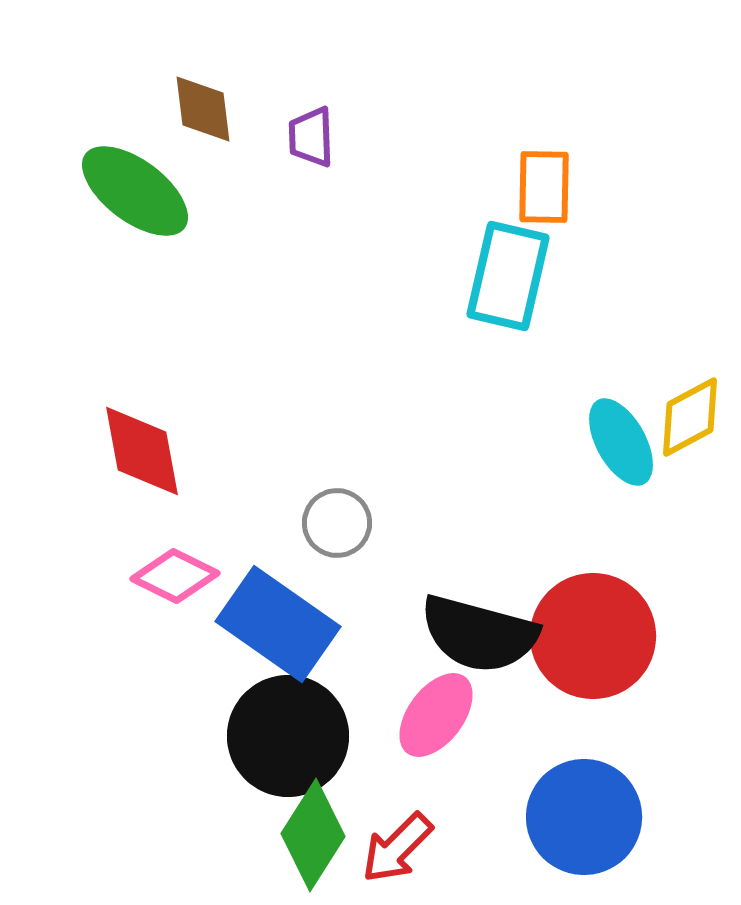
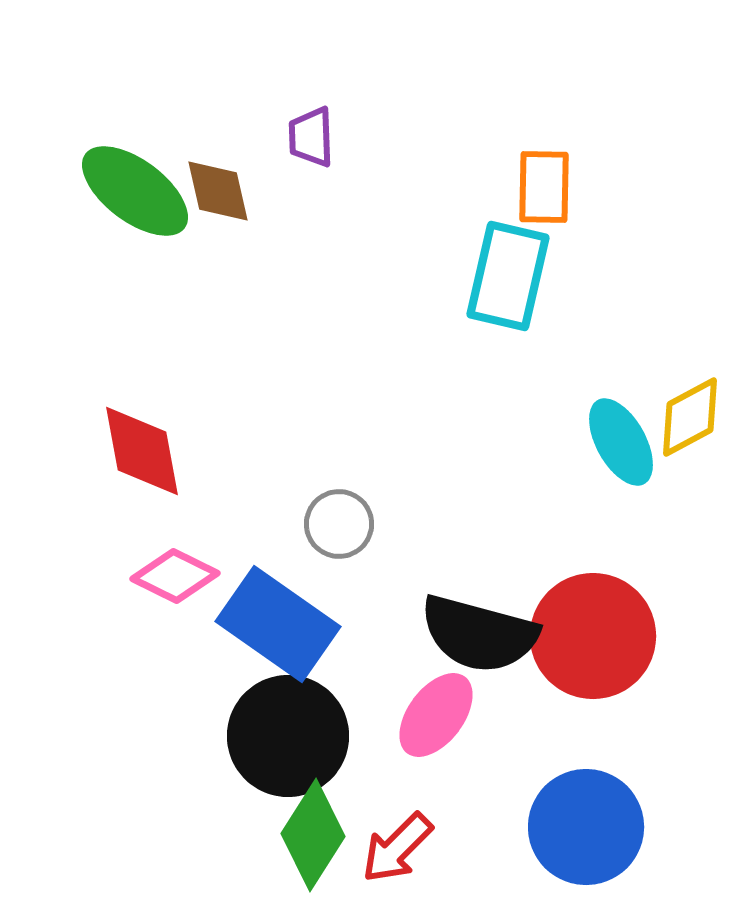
brown diamond: moved 15 px right, 82 px down; rotated 6 degrees counterclockwise
gray circle: moved 2 px right, 1 px down
blue circle: moved 2 px right, 10 px down
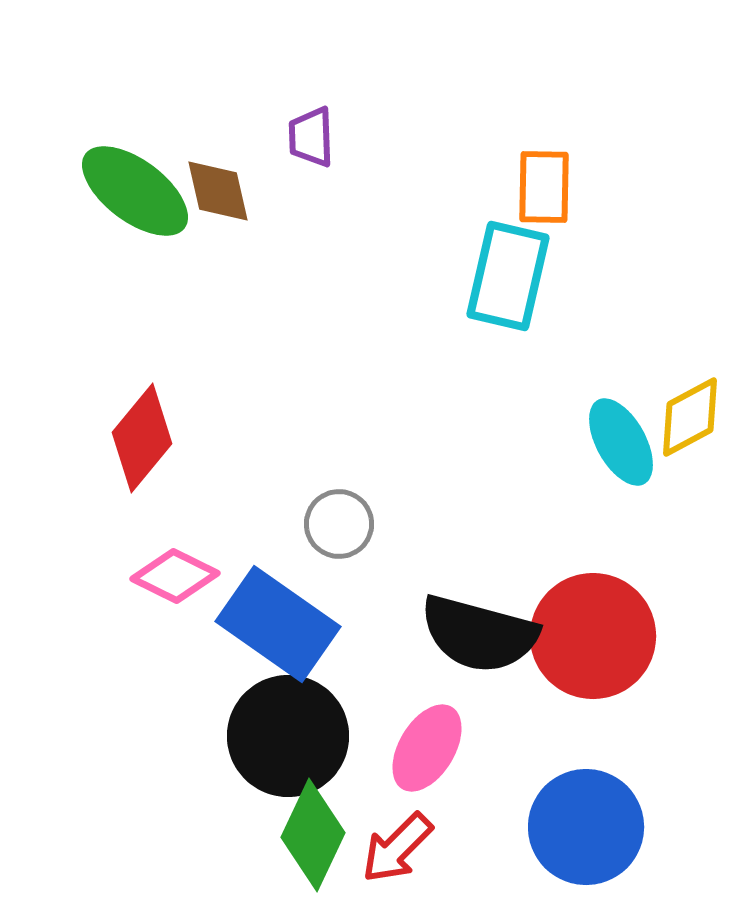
red diamond: moved 13 px up; rotated 50 degrees clockwise
pink ellipse: moved 9 px left, 33 px down; rotated 6 degrees counterclockwise
green diamond: rotated 7 degrees counterclockwise
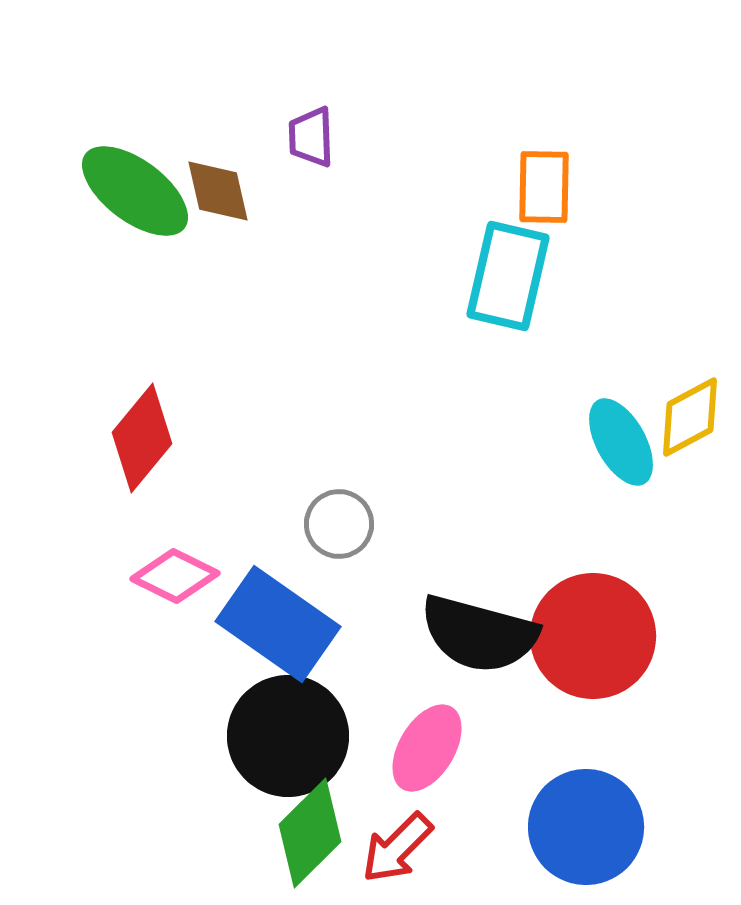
green diamond: moved 3 px left, 2 px up; rotated 20 degrees clockwise
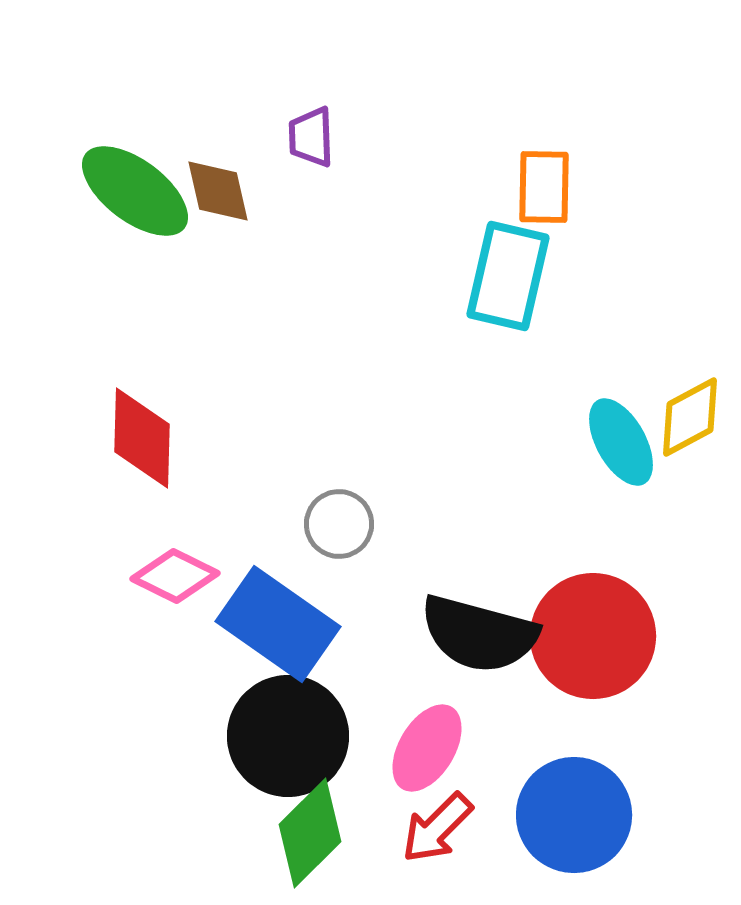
red diamond: rotated 38 degrees counterclockwise
blue circle: moved 12 px left, 12 px up
red arrow: moved 40 px right, 20 px up
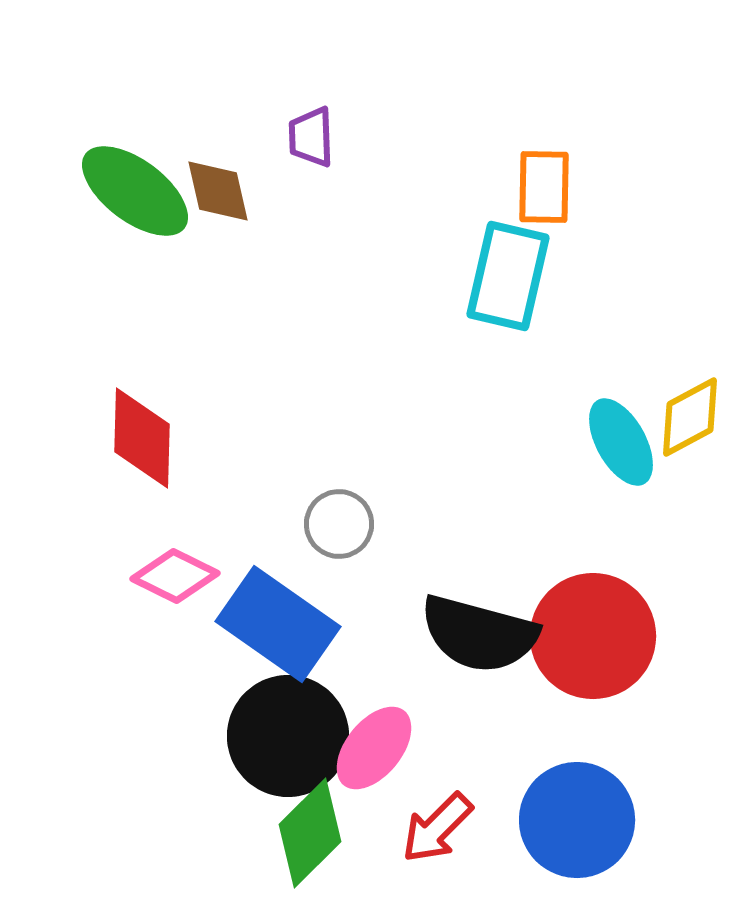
pink ellipse: moved 53 px left; rotated 8 degrees clockwise
blue circle: moved 3 px right, 5 px down
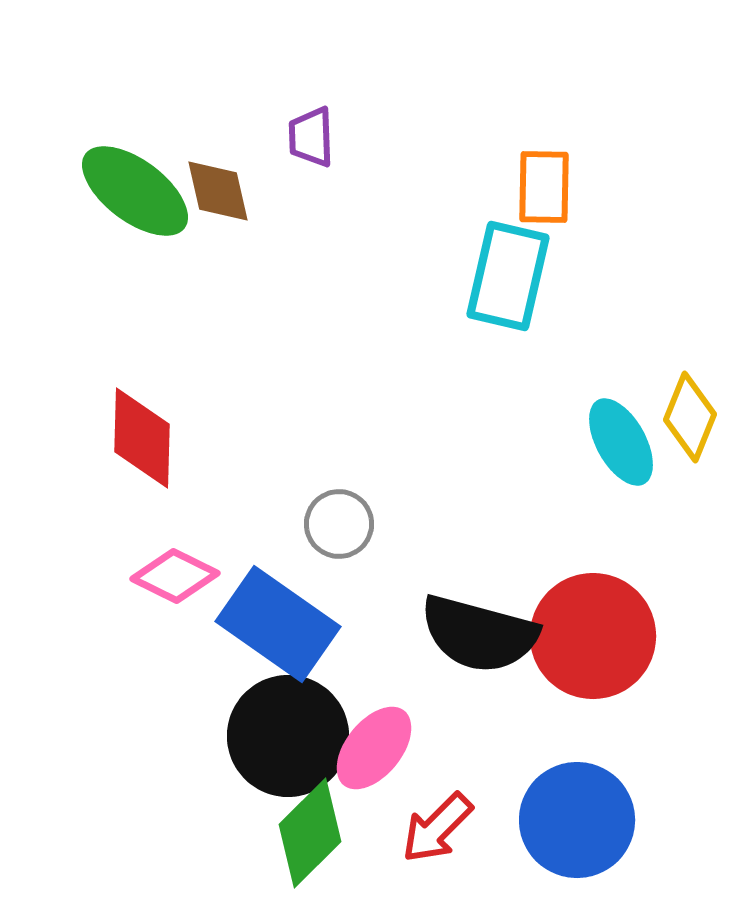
yellow diamond: rotated 40 degrees counterclockwise
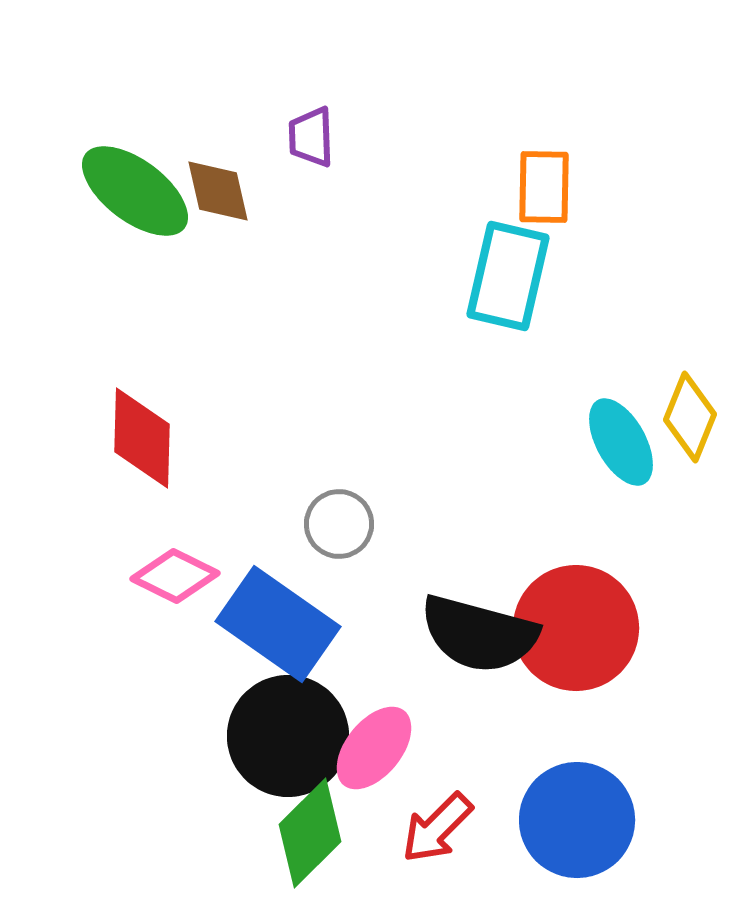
red circle: moved 17 px left, 8 px up
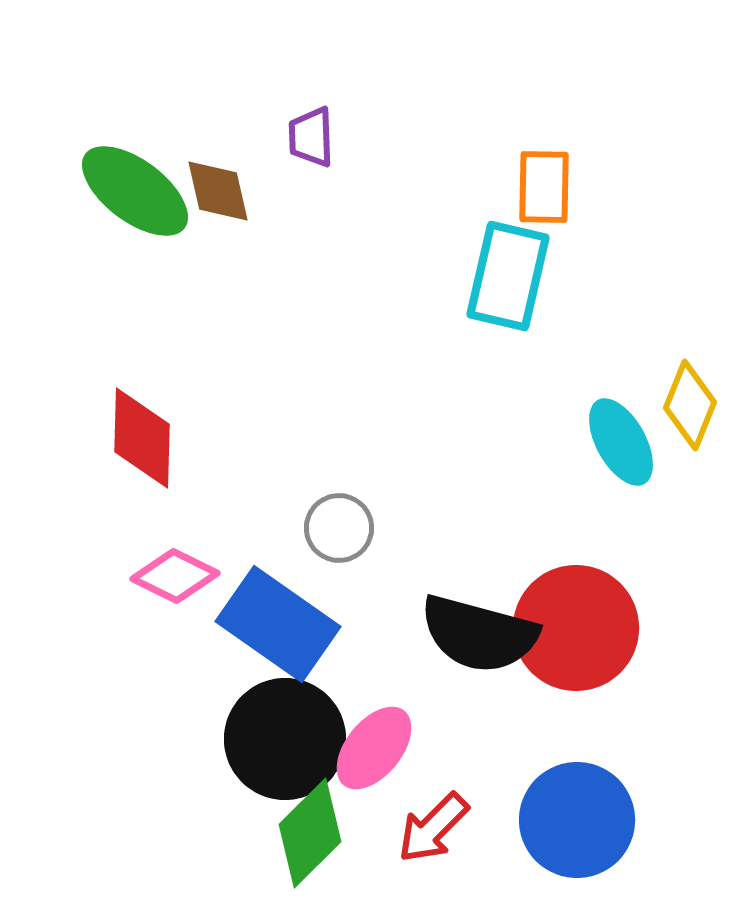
yellow diamond: moved 12 px up
gray circle: moved 4 px down
black circle: moved 3 px left, 3 px down
red arrow: moved 4 px left
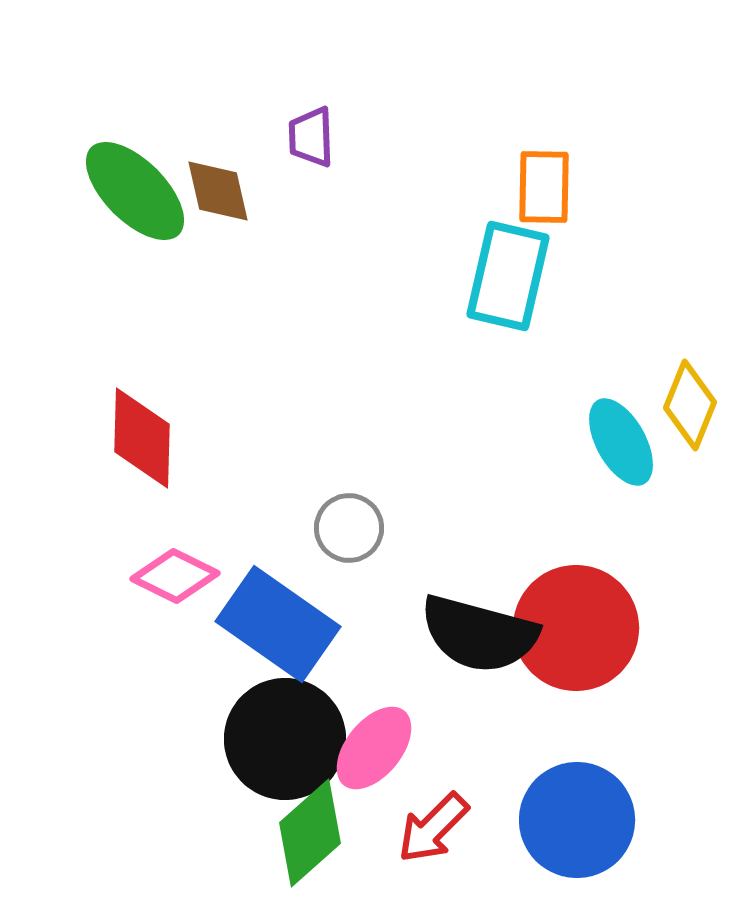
green ellipse: rotated 8 degrees clockwise
gray circle: moved 10 px right
green diamond: rotated 3 degrees clockwise
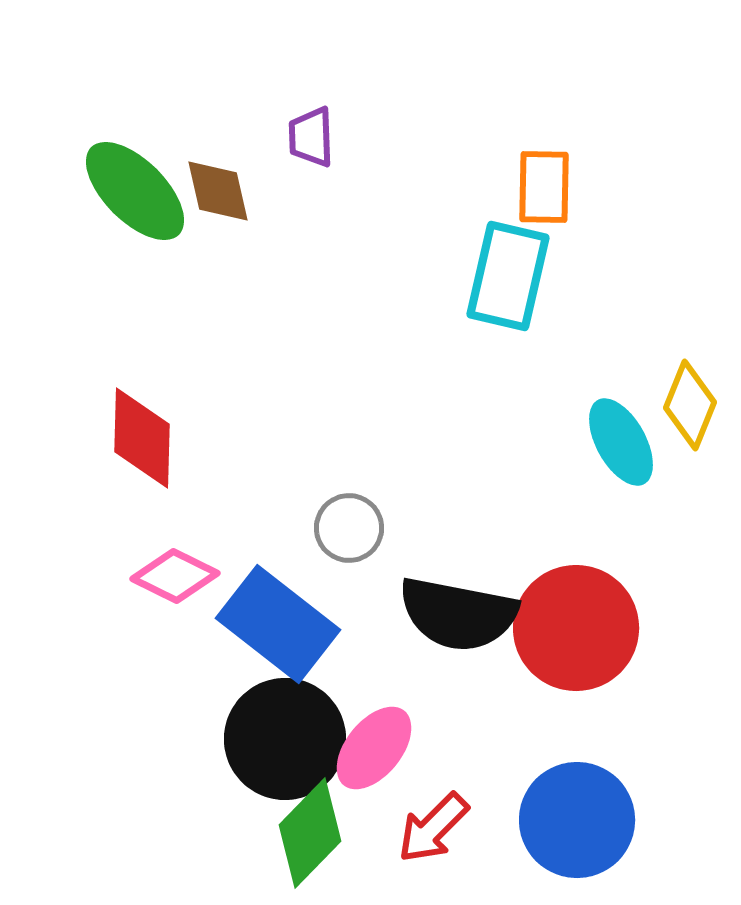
blue rectangle: rotated 3 degrees clockwise
black semicircle: moved 21 px left, 20 px up; rotated 4 degrees counterclockwise
green diamond: rotated 4 degrees counterclockwise
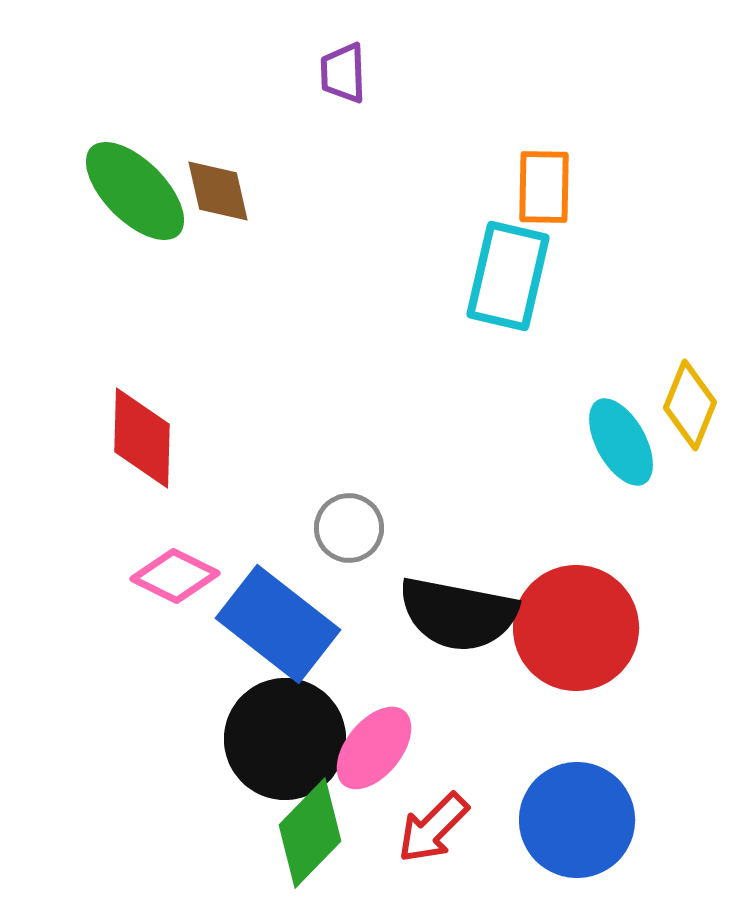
purple trapezoid: moved 32 px right, 64 px up
